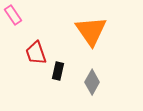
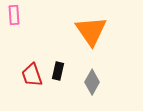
pink rectangle: moved 1 px right; rotated 30 degrees clockwise
red trapezoid: moved 4 px left, 22 px down
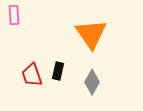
orange triangle: moved 3 px down
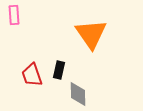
black rectangle: moved 1 px right, 1 px up
gray diamond: moved 14 px left, 12 px down; rotated 30 degrees counterclockwise
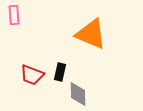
orange triangle: rotated 32 degrees counterclockwise
black rectangle: moved 1 px right, 2 px down
red trapezoid: rotated 50 degrees counterclockwise
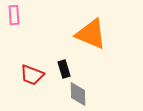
black rectangle: moved 4 px right, 3 px up; rotated 30 degrees counterclockwise
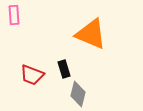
gray diamond: rotated 15 degrees clockwise
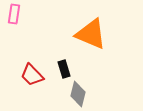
pink rectangle: moved 1 px up; rotated 12 degrees clockwise
red trapezoid: rotated 25 degrees clockwise
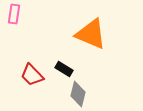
black rectangle: rotated 42 degrees counterclockwise
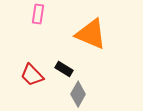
pink rectangle: moved 24 px right
gray diamond: rotated 15 degrees clockwise
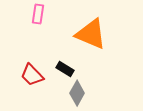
black rectangle: moved 1 px right
gray diamond: moved 1 px left, 1 px up
